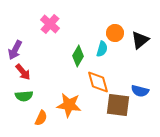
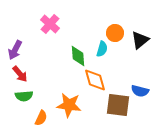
green diamond: rotated 35 degrees counterclockwise
red arrow: moved 3 px left, 2 px down
orange diamond: moved 3 px left, 2 px up
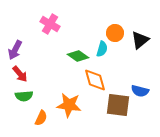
pink cross: rotated 12 degrees counterclockwise
green diamond: rotated 50 degrees counterclockwise
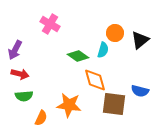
cyan semicircle: moved 1 px right, 1 px down
red arrow: rotated 36 degrees counterclockwise
brown square: moved 4 px left, 1 px up
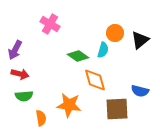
brown square: moved 3 px right, 5 px down; rotated 10 degrees counterclockwise
orange semicircle: rotated 35 degrees counterclockwise
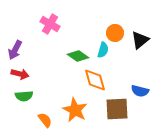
orange star: moved 6 px right, 5 px down; rotated 20 degrees clockwise
orange semicircle: moved 4 px right, 2 px down; rotated 28 degrees counterclockwise
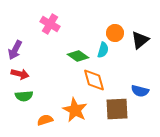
orange diamond: moved 1 px left
orange semicircle: rotated 70 degrees counterclockwise
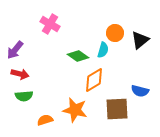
purple arrow: rotated 12 degrees clockwise
orange diamond: rotated 75 degrees clockwise
orange star: rotated 15 degrees counterclockwise
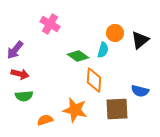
orange diamond: rotated 55 degrees counterclockwise
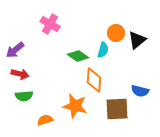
orange circle: moved 1 px right
black triangle: moved 3 px left
purple arrow: rotated 12 degrees clockwise
orange star: moved 4 px up
